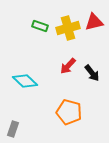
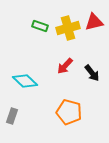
red arrow: moved 3 px left
gray rectangle: moved 1 px left, 13 px up
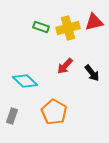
green rectangle: moved 1 px right, 1 px down
orange pentagon: moved 15 px left; rotated 15 degrees clockwise
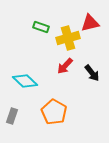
red triangle: moved 4 px left, 1 px down
yellow cross: moved 10 px down
